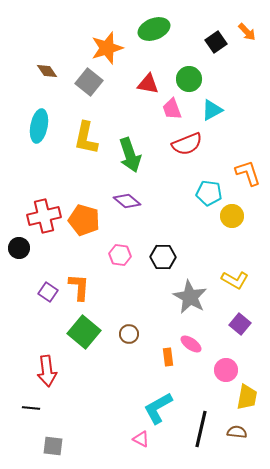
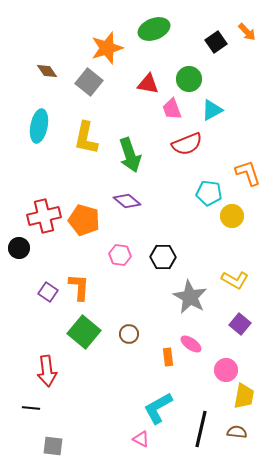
yellow trapezoid at (247, 397): moved 3 px left, 1 px up
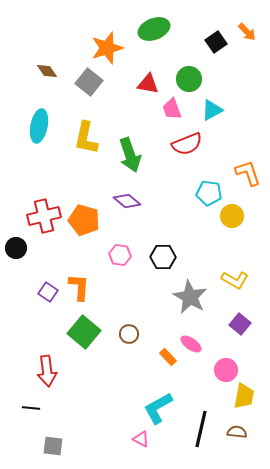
black circle at (19, 248): moved 3 px left
orange rectangle at (168, 357): rotated 36 degrees counterclockwise
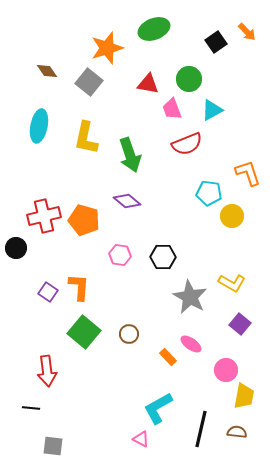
yellow L-shape at (235, 280): moved 3 px left, 3 px down
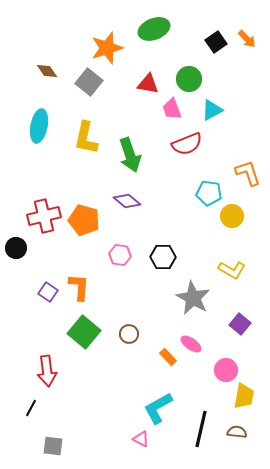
orange arrow at (247, 32): moved 7 px down
yellow L-shape at (232, 283): moved 13 px up
gray star at (190, 297): moved 3 px right, 1 px down
black line at (31, 408): rotated 66 degrees counterclockwise
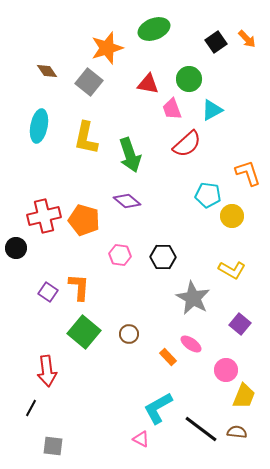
red semicircle at (187, 144): rotated 20 degrees counterclockwise
cyan pentagon at (209, 193): moved 1 px left, 2 px down
yellow trapezoid at (244, 396): rotated 12 degrees clockwise
black line at (201, 429): rotated 66 degrees counterclockwise
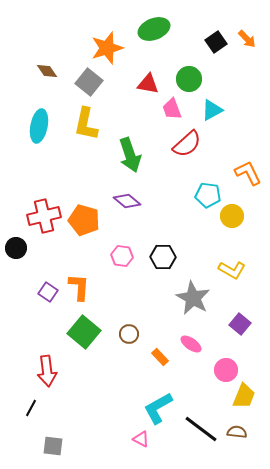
yellow L-shape at (86, 138): moved 14 px up
orange L-shape at (248, 173): rotated 8 degrees counterclockwise
pink hexagon at (120, 255): moved 2 px right, 1 px down
orange rectangle at (168, 357): moved 8 px left
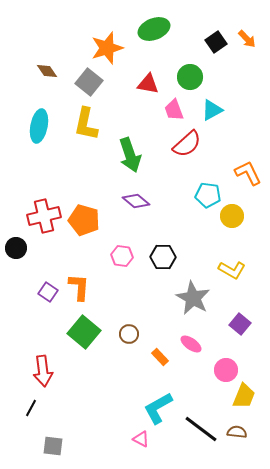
green circle at (189, 79): moved 1 px right, 2 px up
pink trapezoid at (172, 109): moved 2 px right, 1 px down
purple diamond at (127, 201): moved 9 px right
red arrow at (47, 371): moved 4 px left
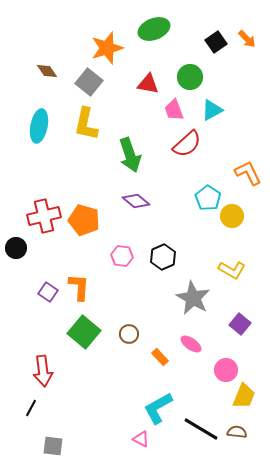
cyan pentagon at (208, 195): moved 3 px down; rotated 25 degrees clockwise
black hexagon at (163, 257): rotated 25 degrees counterclockwise
black line at (201, 429): rotated 6 degrees counterclockwise
